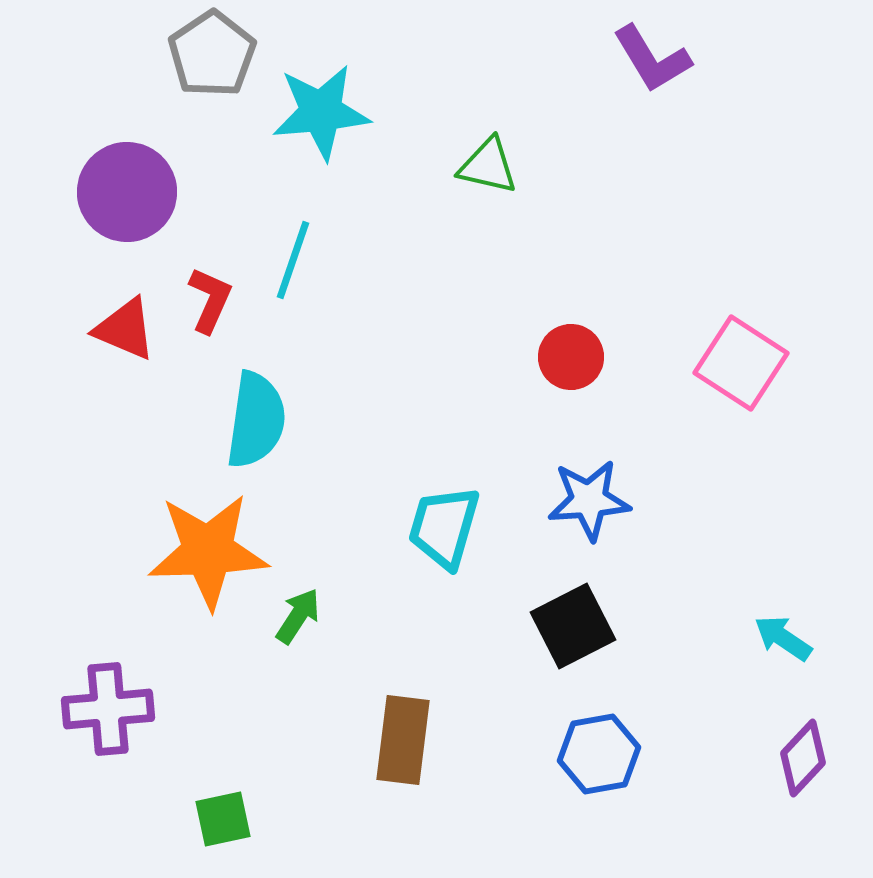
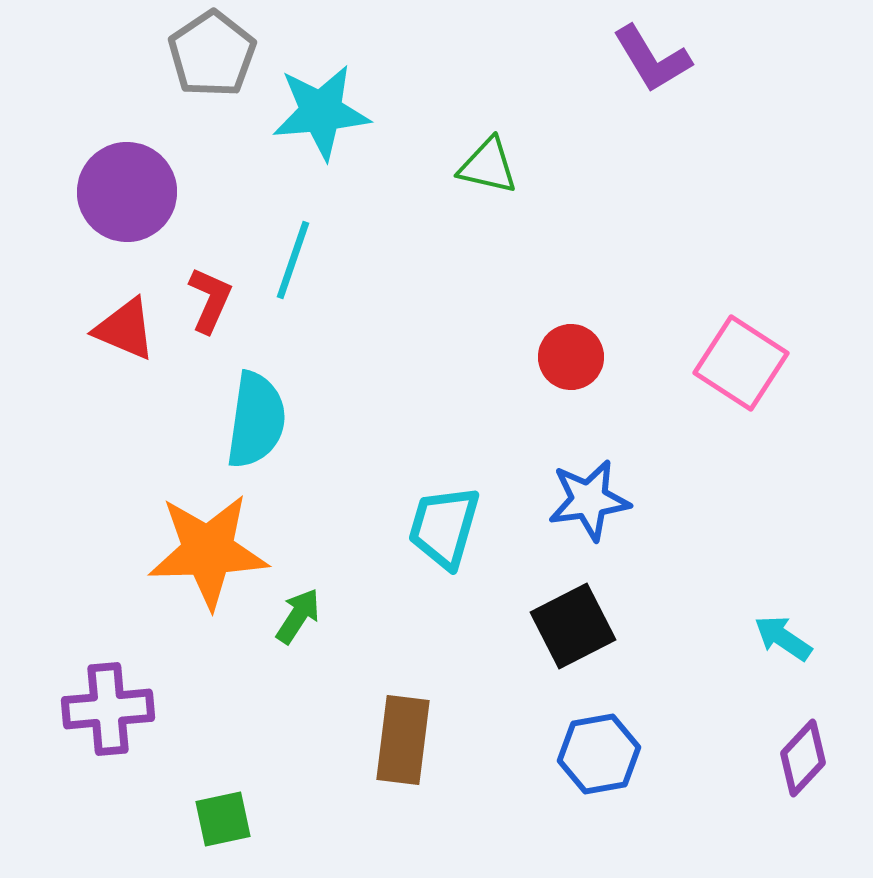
blue star: rotated 4 degrees counterclockwise
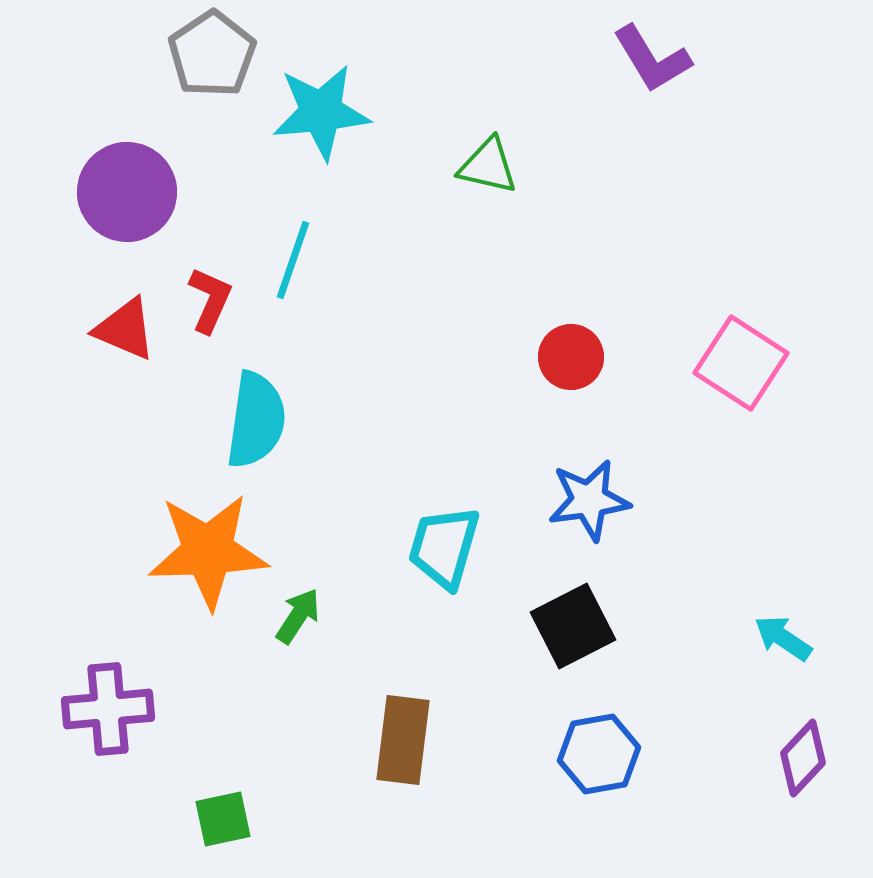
cyan trapezoid: moved 20 px down
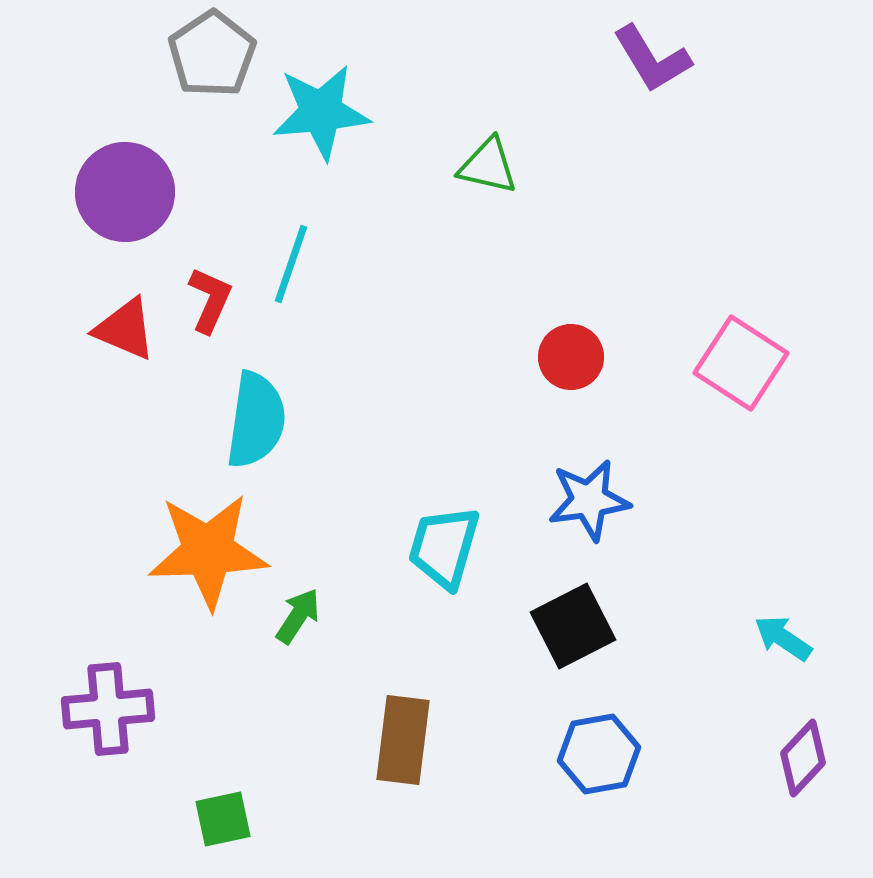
purple circle: moved 2 px left
cyan line: moved 2 px left, 4 px down
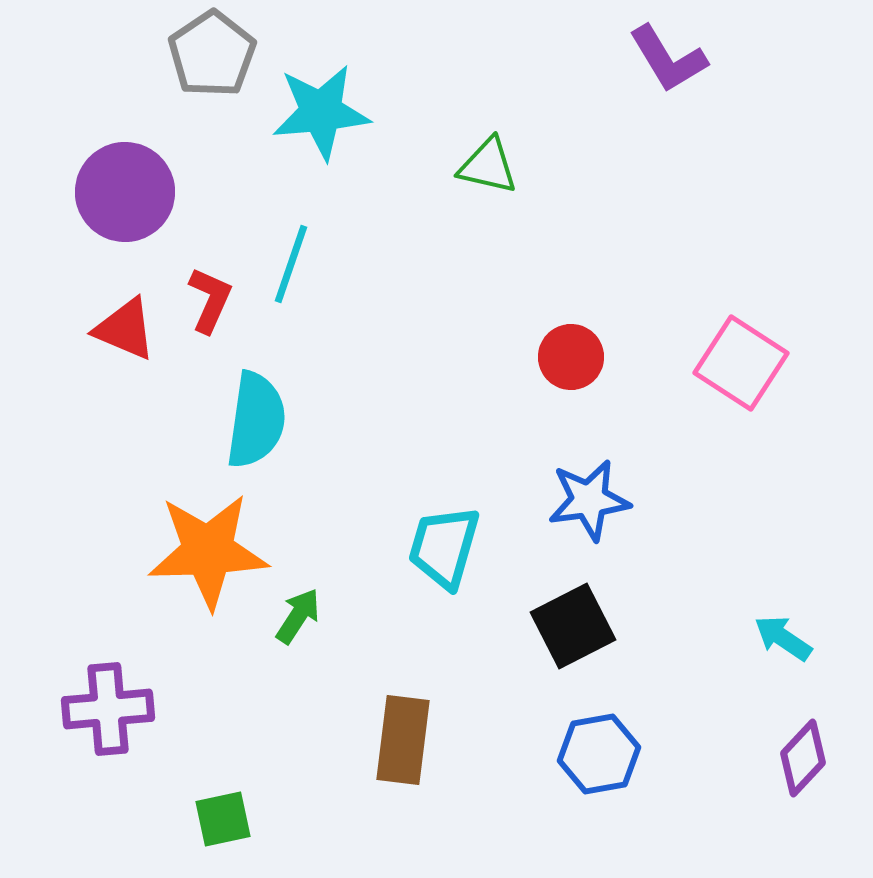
purple L-shape: moved 16 px right
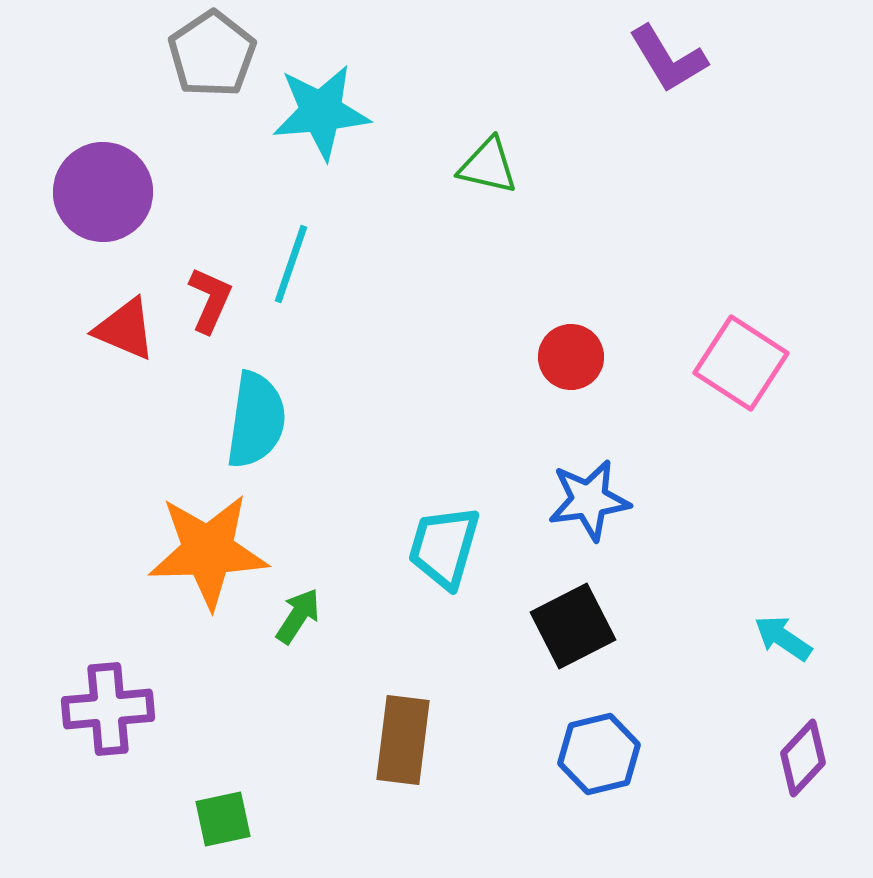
purple circle: moved 22 px left
blue hexagon: rotated 4 degrees counterclockwise
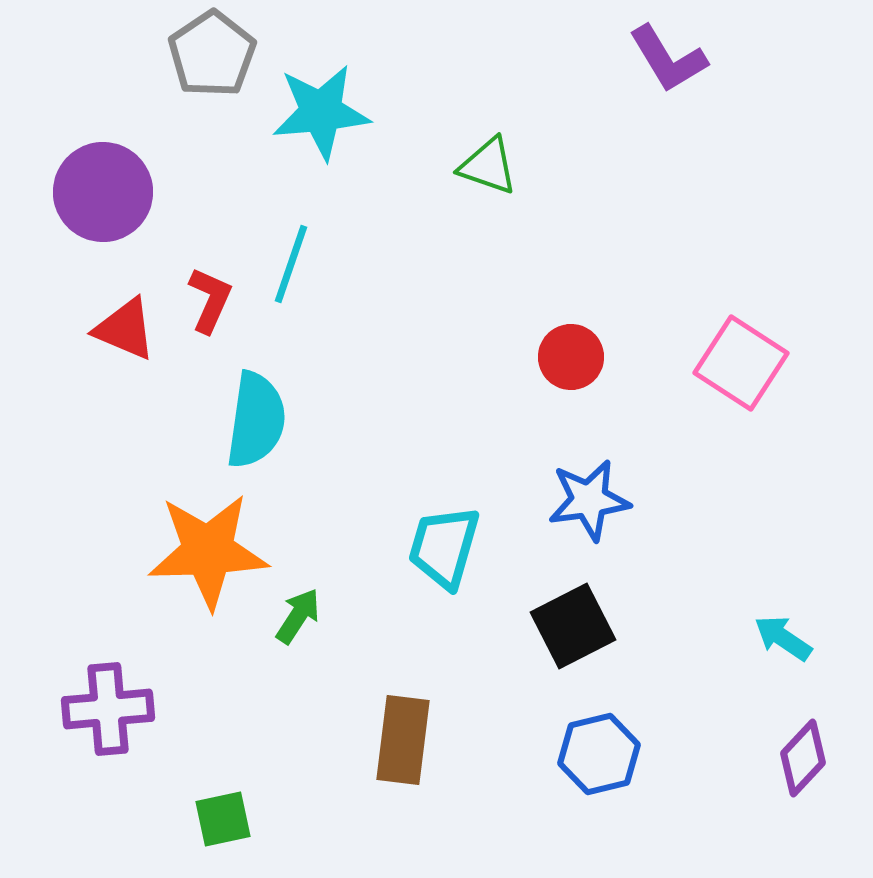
green triangle: rotated 6 degrees clockwise
